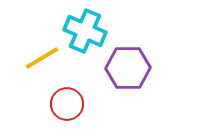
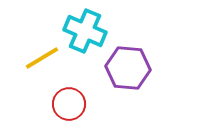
purple hexagon: rotated 6 degrees clockwise
red circle: moved 2 px right
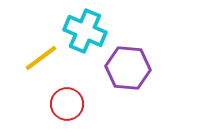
yellow line: moved 1 px left; rotated 6 degrees counterclockwise
red circle: moved 2 px left
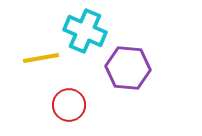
yellow line: rotated 27 degrees clockwise
red circle: moved 2 px right, 1 px down
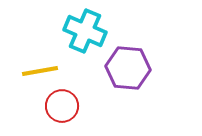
yellow line: moved 1 px left, 13 px down
red circle: moved 7 px left, 1 px down
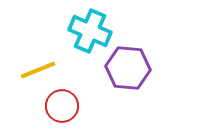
cyan cross: moved 5 px right
yellow line: moved 2 px left, 1 px up; rotated 12 degrees counterclockwise
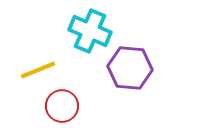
purple hexagon: moved 2 px right
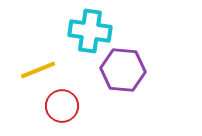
cyan cross: rotated 15 degrees counterclockwise
purple hexagon: moved 7 px left, 2 px down
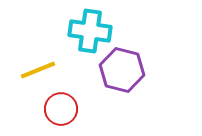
purple hexagon: moved 1 px left; rotated 9 degrees clockwise
red circle: moved 1 px left, 3 px down
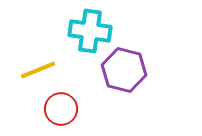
purple hexagon: moved 2 px right
